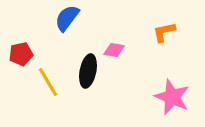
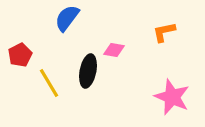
red pentagon: moved 1 px left, 1 px down; rotated 15 degrees counterclockwise
yellow line: moved 1 px right, 1 px down
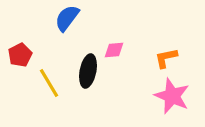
orange L-shape: moved 2 px right, 26 px down
pink diamond: rotated 15 degrees counterclockwise
pink star: moved 1 px up
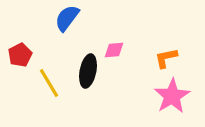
pink star: rotated 18 degrees clockwise
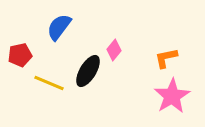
blue semicircle: moved 8 px left, 9 px down
pink diamond: rotated 45 degrees counterclockwise
red pentagon: rotated 15 degrees clockwise
black ellipse: rotated 20 degrees clockwise
yellow line: rotated 36 degrees counterclockwise
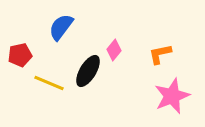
blue semicircle: moved 2 px right
orange L-shape: moved 6 px left, 4 px up
pink star: rotated 9 degrees clockwise
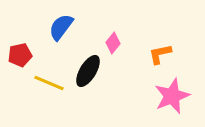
pink diamond: moved 1 px left, 7 px up
